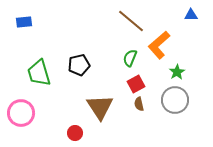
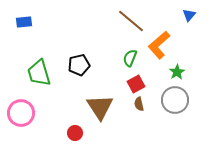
blue triangle: moved 2 px left; rotated 48 degrees counterclockwise
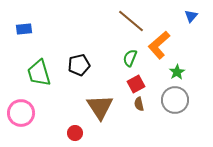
blue triangle: moved 2 px right, 1 px down
blue rectangle: moved 7 px down
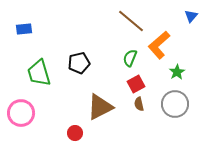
black pentagon: moved 2 px up
gray circle: moved 4 px down
brown triangle: rotated 36 degrees clockwise
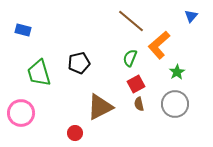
blue rectangle: moved 1 px left, 1 px down; rotated 21 degrees clockwise
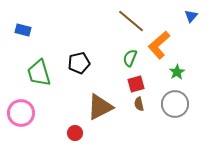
red square: rotated 12 degrees clockwise
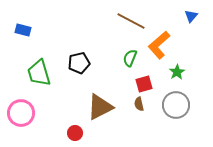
brown line: rotated 12 degrees counterclockwise
red square: moved 8 px right
gray circle: moved 1 px right, 1 px down
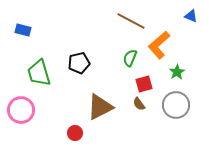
blue triangle: rotated 48 degrees counterclockwise
brown semicircle: rotated 24 degrees counterclockwise
pink circle: moved 3 px up
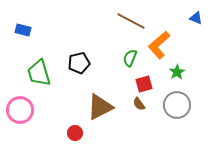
blue triangle: moved 5 px right, 2 px down
gray circle: moved 1 px right
pink circle: moved 1 px left
